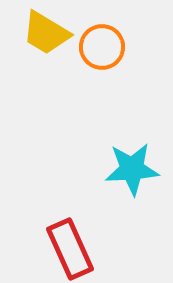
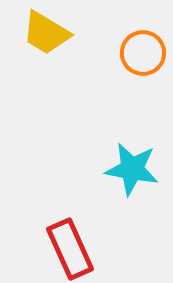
orange circle: moved 41 px right, 6 px down
cyan star: rotated 14 degrees clockwise
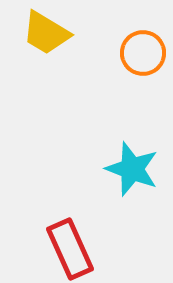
cyan star: rotated 10 degrees clockwise
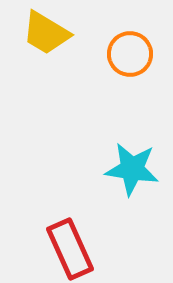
orange circle: moved 13 px left, 1 px down
cyan star: rotated 12 degrees counterclockwise
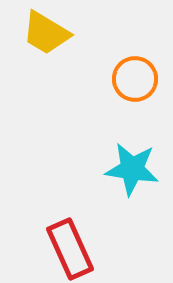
orange circle: moved 5 px right, 25 px down
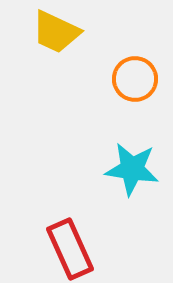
yellow trapezoid: moved 10 px right, 1 px up; rotated 6 degrees counterclockwise
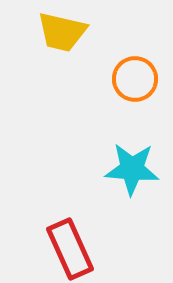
yellow trapezoid: moved 6 px right; rotated 12 degrees counterclockwise
cyan star: rotated 4 degrees counterclockwise
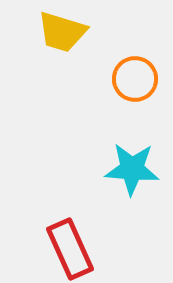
yellow trapezoid: rotated 4 degrees clockwise
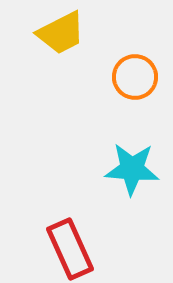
yellow trapezoid: moved 1 px left, 1 px down; rotated 44 degrees counterclockwise
orange circle: moved 2 px up
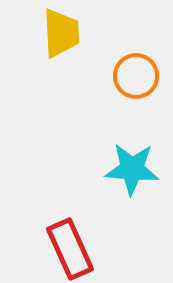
yellow trapezoid: rotated 66 degrees counterclockwise
orange circle: moved 1 px right, 1 px up
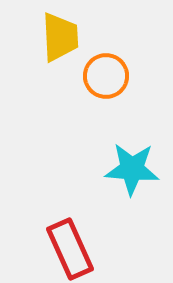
yellow trapezoid: moved 1 px left, 4 px down
orange circle: moved 30 px left
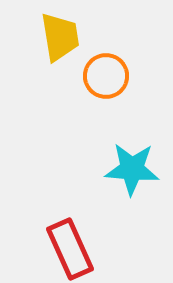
yellow trapezoid: rotated 6 degrees counterclockwise
